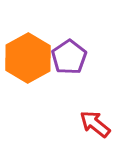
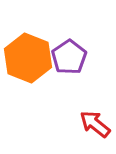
orange hexagon: rotated 9 degrees counterclockwise
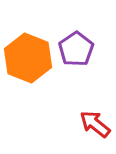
purple pentagon: moved 7 px right, 8 px up
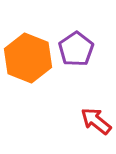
red arrow: moved 1 px right, 3 px up
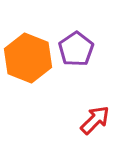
red arrow: moved 1 px left, 1 px up; rotated 96 degrees clockwise
